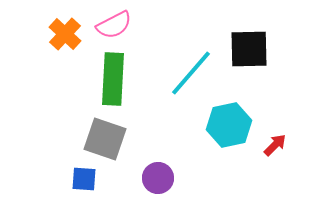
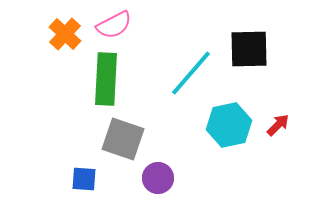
green rectangle: moved 7 px left
gray square: moved 18 px right
red arrow: moved 3 px right, 20 px up
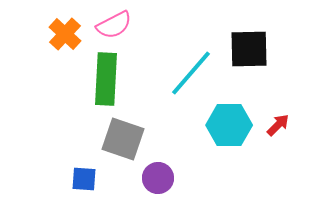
cyan hexagon: rotated 12 degrees clockwise
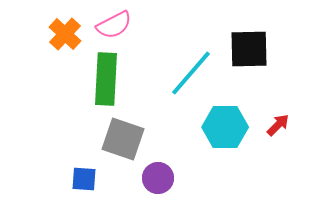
cyan hexagon: moved 4 px left, 2 px down
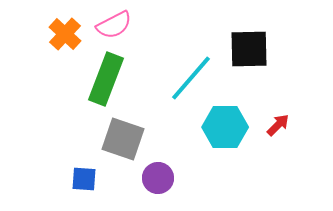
cyan line: moved 5 px down
green rectangle: rotated 18 degrees clockwise
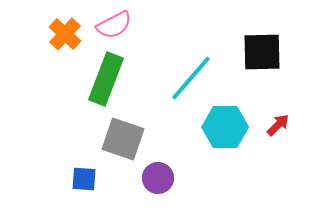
black square: moved 13 px right, 3 px down
